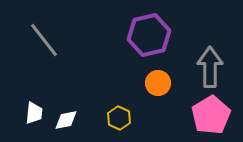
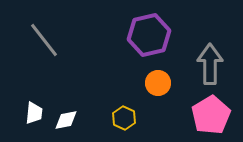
gray arrow: moved 3 px up
yellow hexagon: moved 5 px right
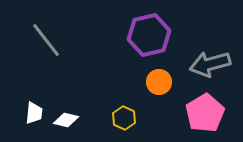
gray line: moved 2 px right
gray arrow: rotated 105 degrees counterclockwise
orange circle: moved 1 px right, 1 px up
pink pentagon: moved 6 px left, 2 px up
white diamond: rotated 25 degrees clockwise
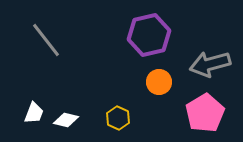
white trapezoid: rotated 15 degrees clockwise
yellow hexagon: moved 6 px left
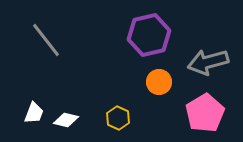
gray arrow: moved 2 px left, 2 px up
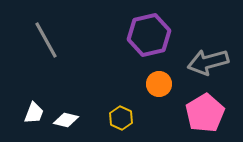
gray line: rotated 9 degrees clockwise
orange circle: moved 2 px down
yellow hexagon: moved 3 px right
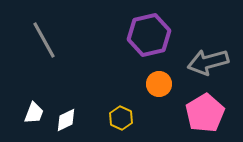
gray line: moved 2 px left
white diamond: rotated 40 degrees counterclockwise
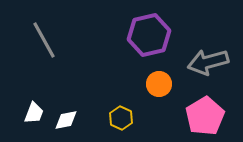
pink pentagon: moved 3 px down
white diamond: rotated 15 degrees clockwise
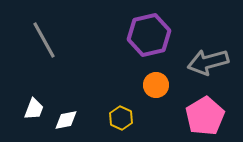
orange circle: moved 3 px left, 1 px down
white trapezoid: moved 4 px up
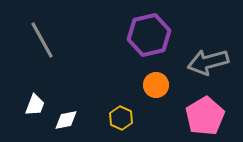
gray line: moved 2 px left
white trapezoid: moved 1 px right, 4 px up
